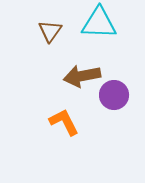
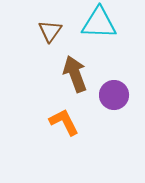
brown arrow: moved 7 px left, 2 px up; rotated 81 degrees clockwise
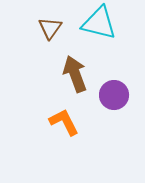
cyan triangle: rotated 12 degrees clockwise
brown triangle: moved 3 px up
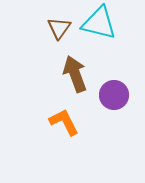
brown triangle: moved 9 px right
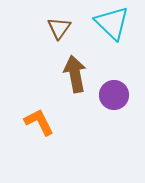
cyan triangle: moved 13 px right; rotated 30 degrees clockwise
brown arrow: rotated 9 degrees clockwise
orange L-shape: moved 25 px left
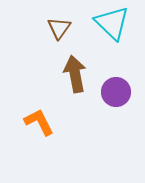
purple circle: moved 2 px right, 3 px up
